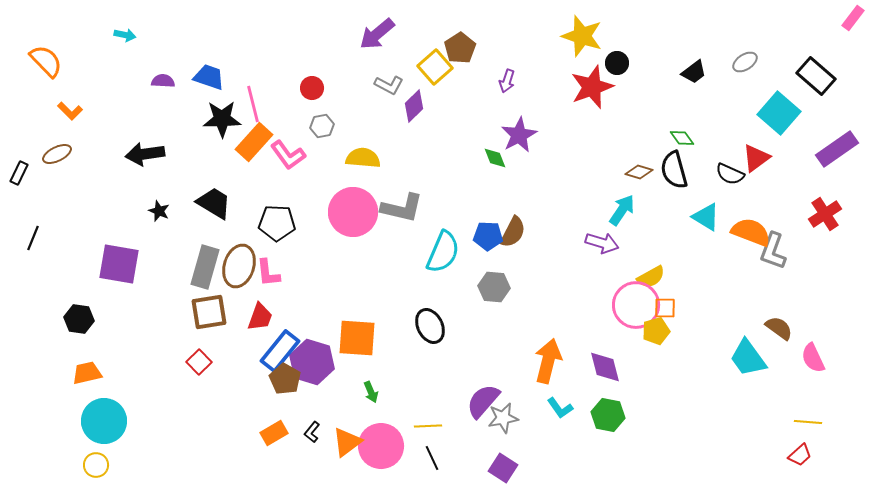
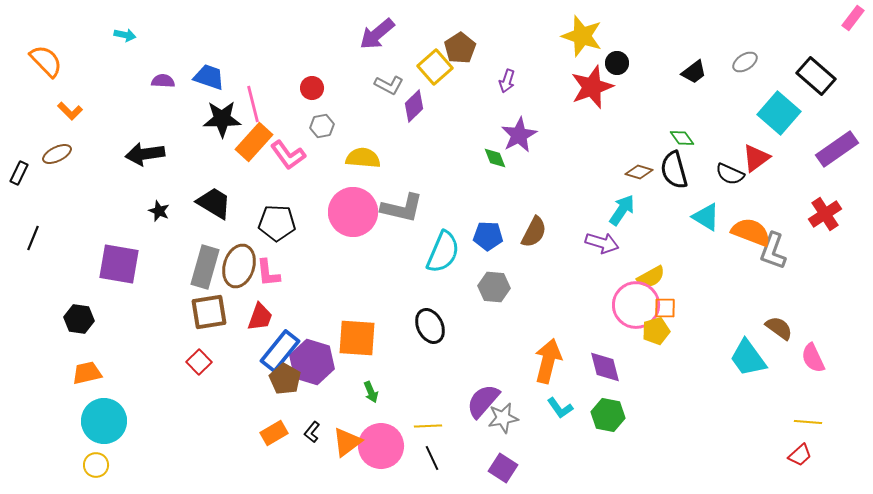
brown semicircle at (513, 232): moved 21 px right
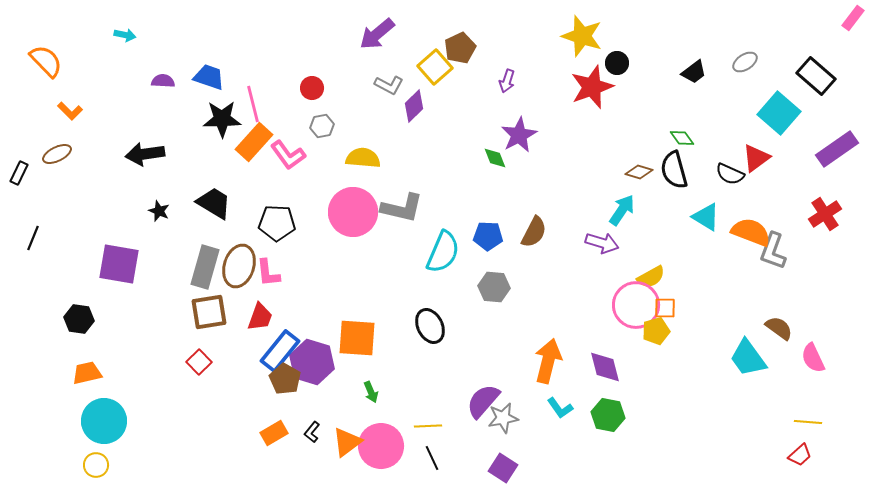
brown pentagon at (460, 48): rotated 8 degrees clockwise
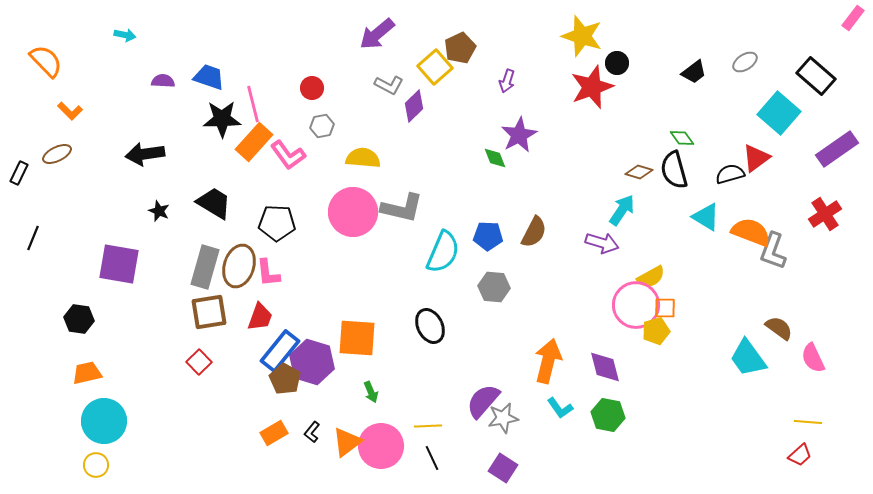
black semicircle at (730, 174): rotated 140 degrees clockwise
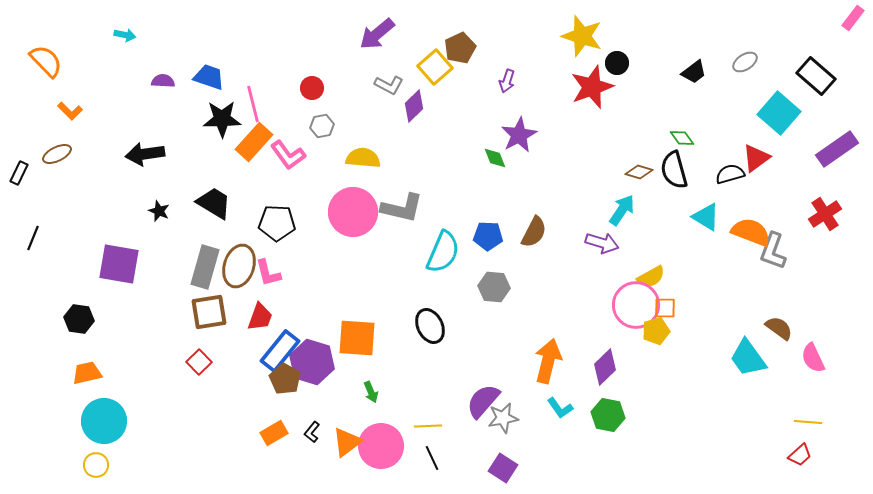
pink L-shape at (268, 273): rotated 8 degrees counterclockwise
purple diamond at (605, 367): rotated 60 degrees clockwise
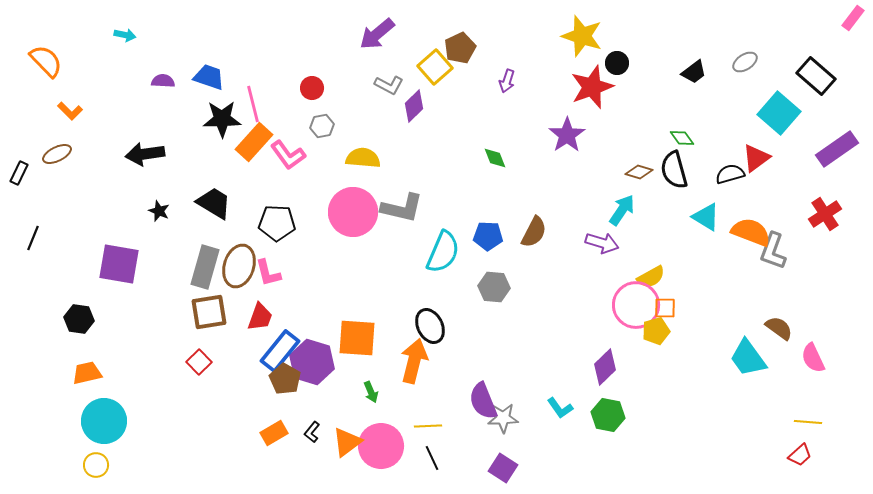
purple star at (519, 135): moved 48 px right; rotated 6 degrees counterclockwise
orange arrow at (548, 361): moved 134 px left
purple semicircle at (483, 401): rotated 63 degrees counterclockwise
gray star at (503, 418): rotated 8 degrees clockwise
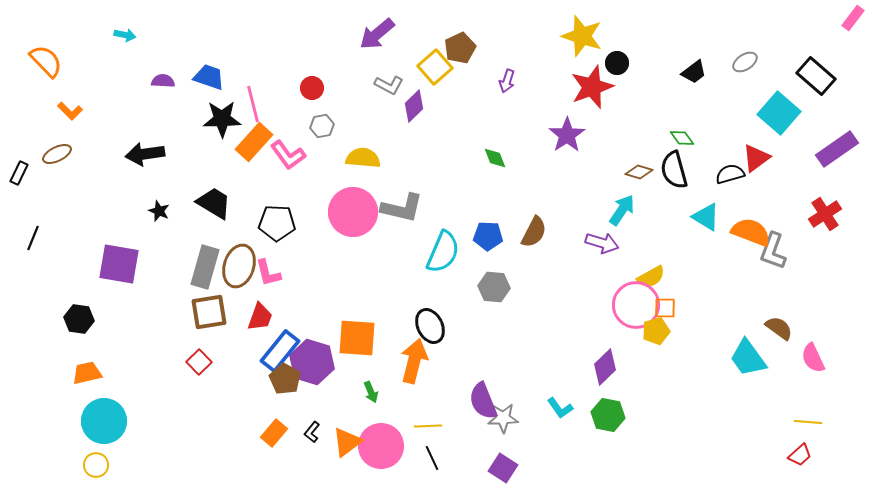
orange rectangle at (274, 433): rotated 20 degrees counterclockwise
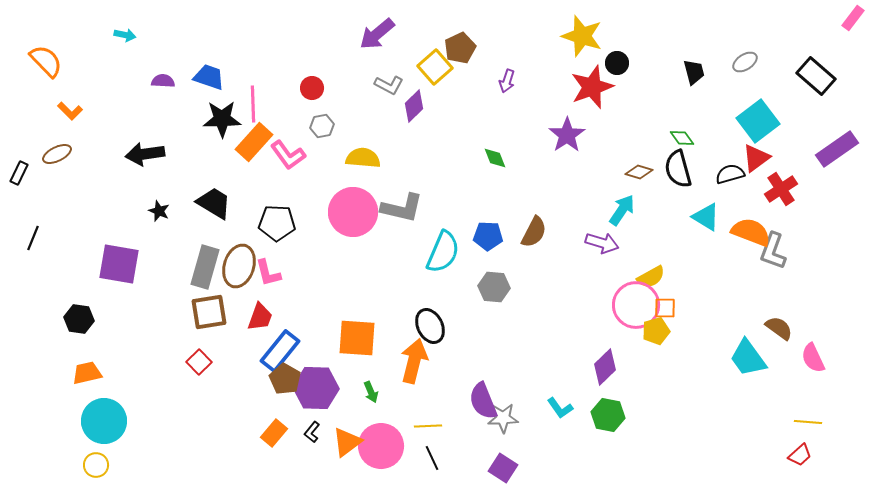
black trapezoid at (694, 72): rotated 68 degrees counterclockwise
pink line at (253, 104): rotated 12 degrees clockwise
cyan square at (779, 113): moved 21 px left, 8 px down; rotated 12 degrees clockwise
black semicircle at (674, 170): moved 4 px right, 1 px up
red cross at (825, 214): moved 44 px left, 25 px up
purple hexagon at (312, 362): moved 4 px right, 26 px down; rotated 15 degrees counterclockwise
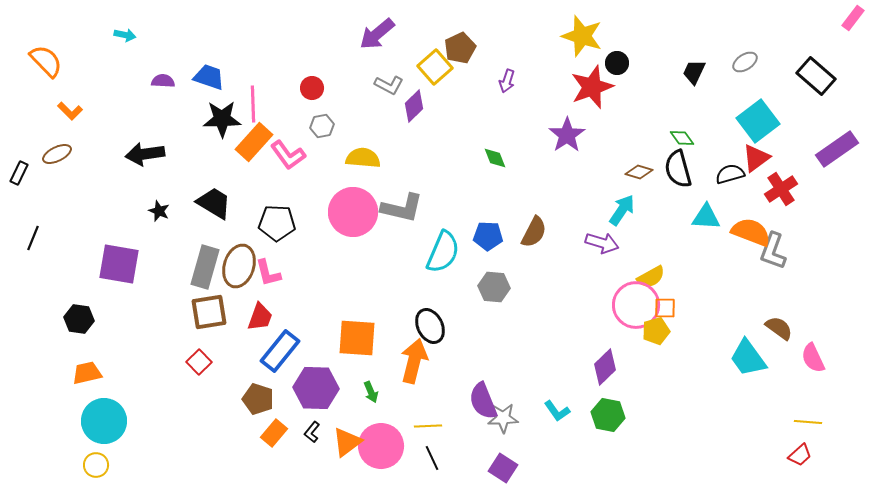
black trapezoid at (694, 72): rotated 140 degrees counterclockwise
cyan triangle at (706, 217): rotated 28 degrees counterclockwise
brown pentagon at (285, 379): moved 27 px left, 20 px down; rotated 12 degrees counterclockwise
cyan L-shape at (560, 408): moved 3 px left, 3 px down
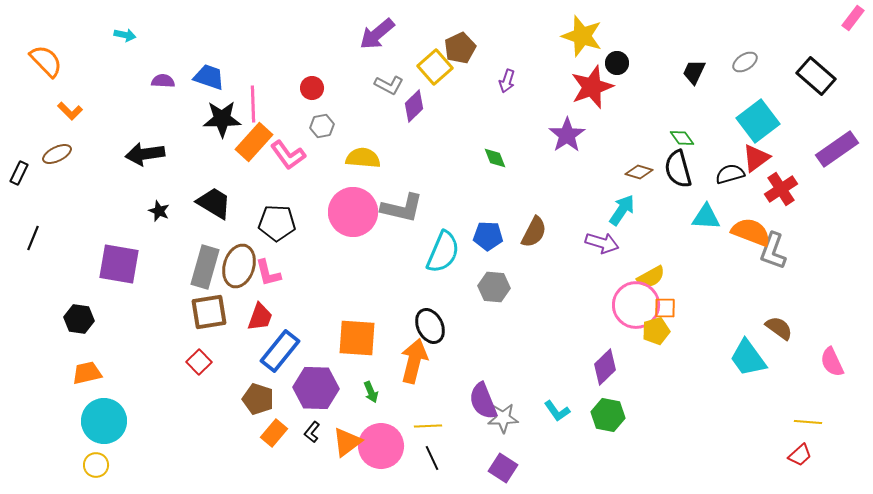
pink semicircle at (813, 358): moved 19 px right, 4 px down
